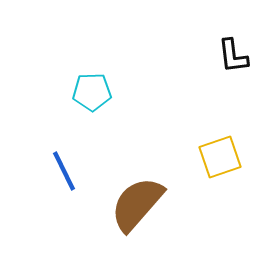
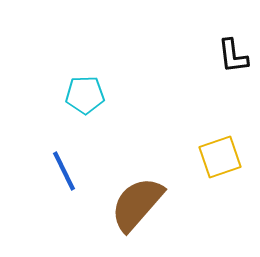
cyan pentagon: moved 7 px left, 3 px down
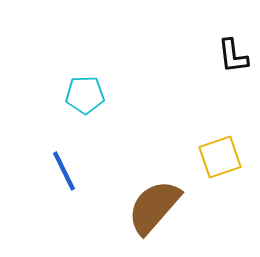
brown semicircle: moved 17 px right, 3 px down
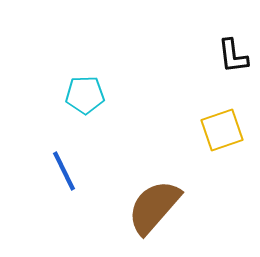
yellow square: moved 2 px right, 27 px up
